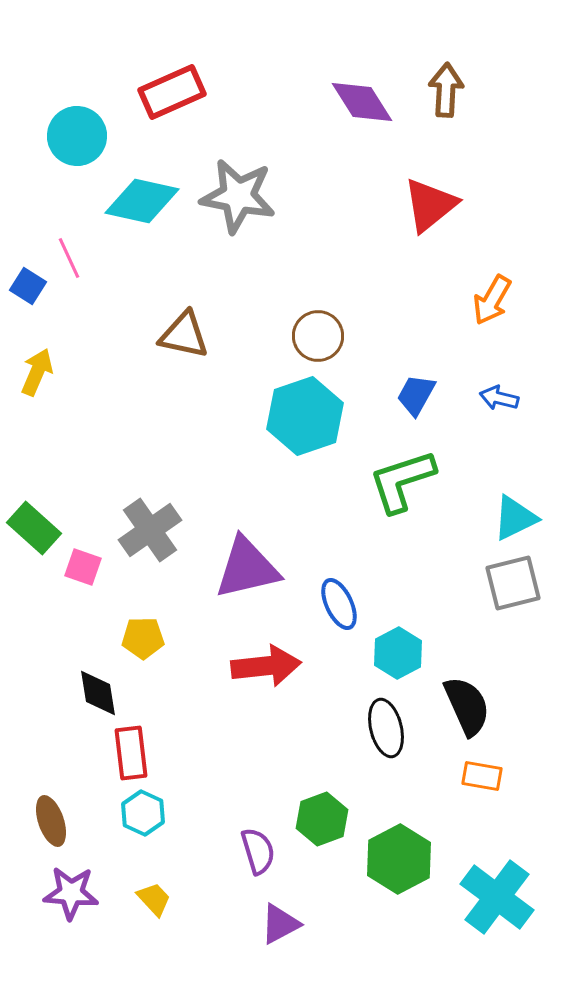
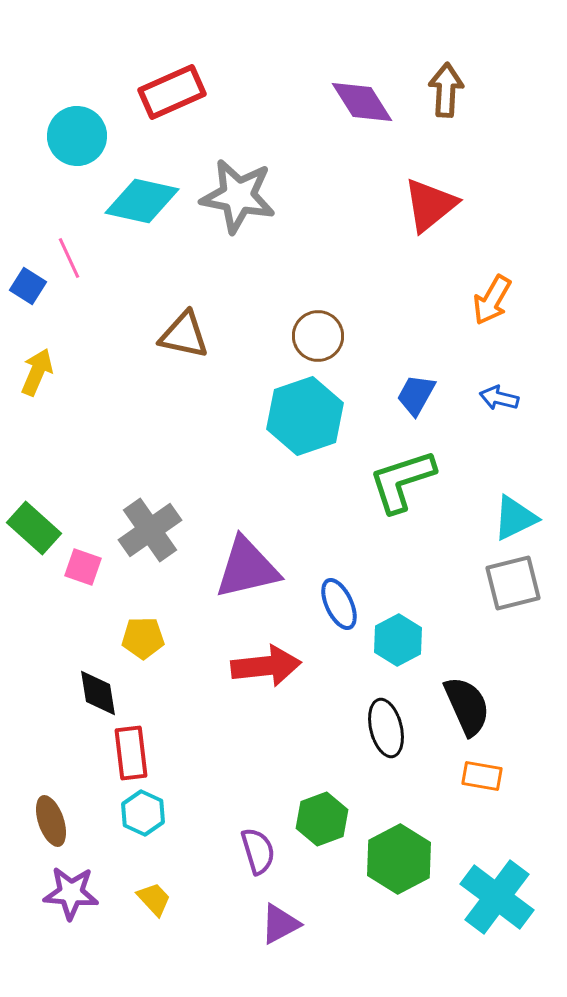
cyan hexagon at (398, 653): moved 13 px up
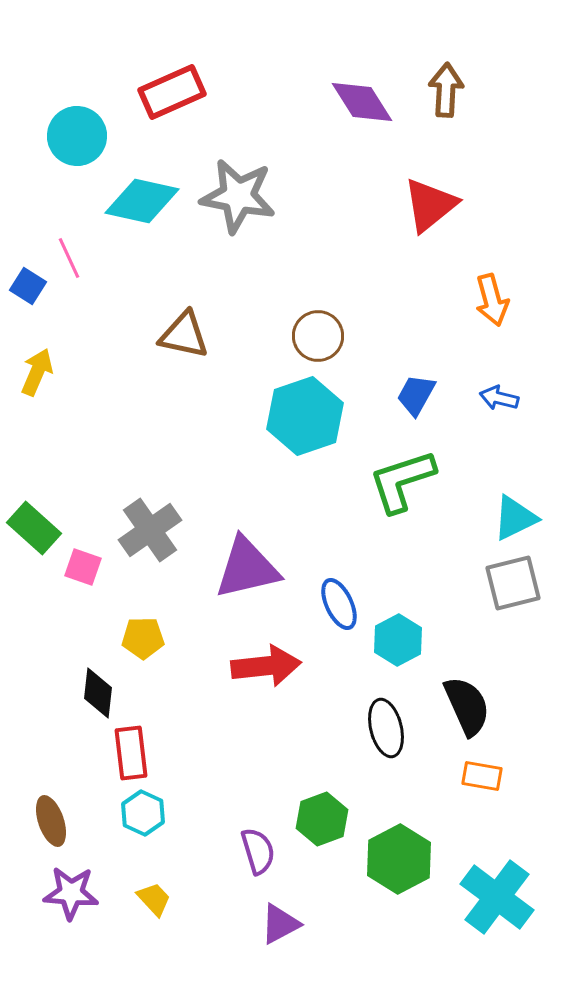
orange arrow at (492, 300): rotated 45 degrees counterclockwise
black diamond at (98, 693): rotated 15 degrees clockwise
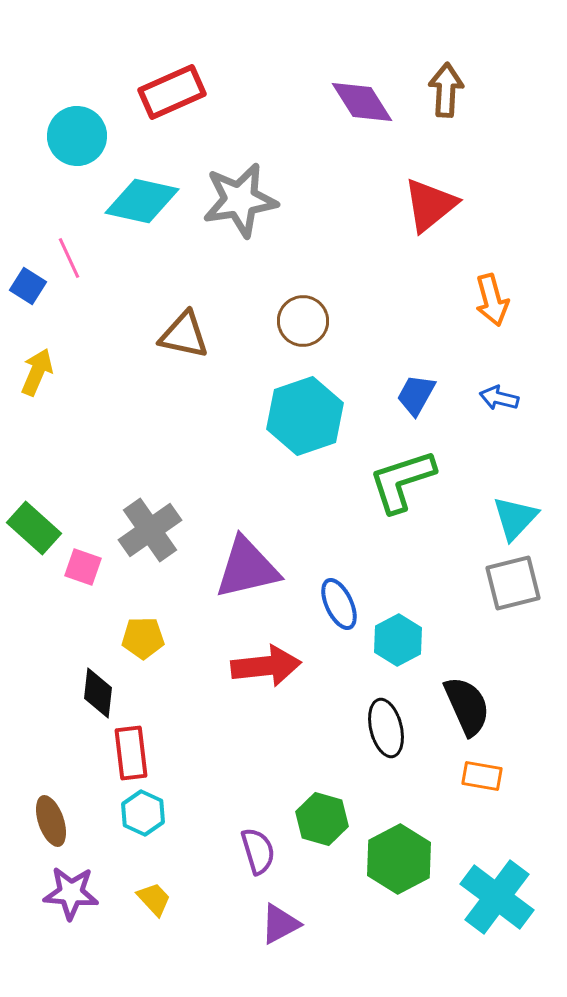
gray star at (238, 196): moved 2 px right, 4 px down; rotated 20 degrees counterclockwise
brown circle at (318, 336): moved 15 px left, 15 px up
cyan triangle at (515, 518): rotated 21 degrees counterclockwise
green hexagon at (322, 819): rotated 24 degrees counterclockwise
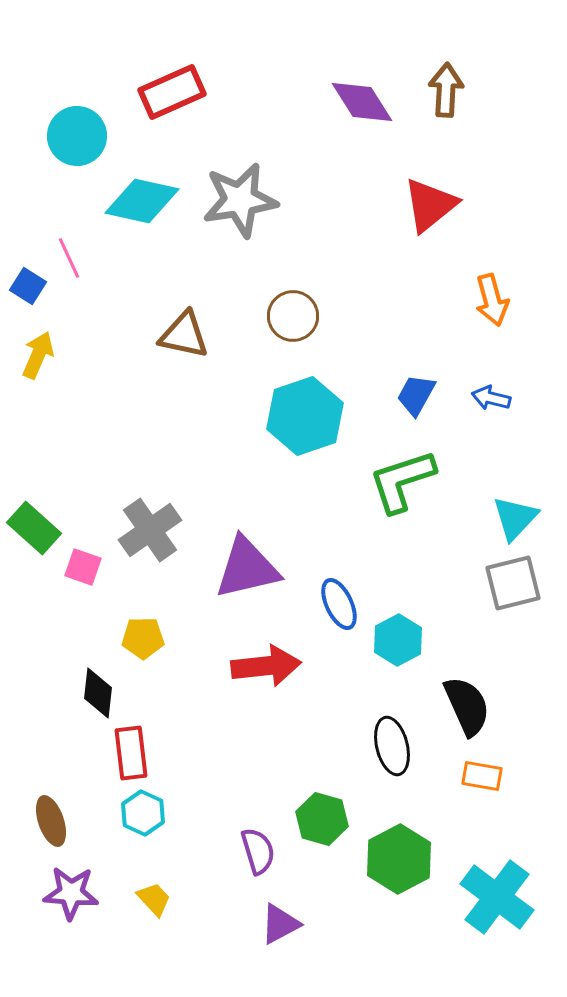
brown circle at (303, 321): moved 10 px left, 5 px up
yellow arrow at (37, 372): moved 1 px right, 17 px up
blue arrow at (499, 398): moved 8 px left
black ellipse at (386, 728): moved 6 px right, 18 px down
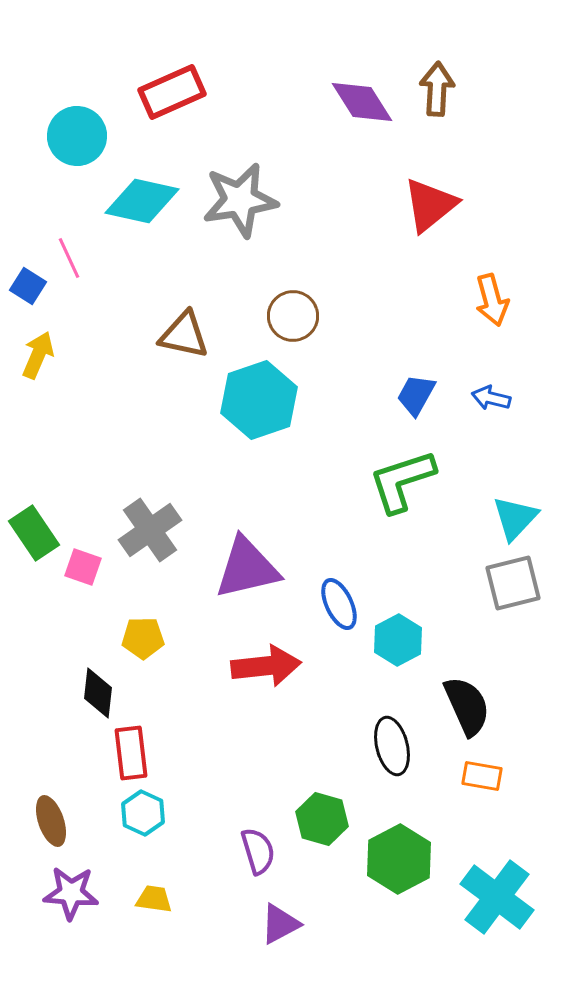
brown arrow at (446, 90): moved 9 px left, 1 px up
cyan hexagon at (305, 416): moved 46 px left, 16 px up
green rectangle at (34, 528): moved 5 px down; rotated 14 degrees clockwise
yellow trapezoid at (154, 899): rotated 39 degrees counterclockwise
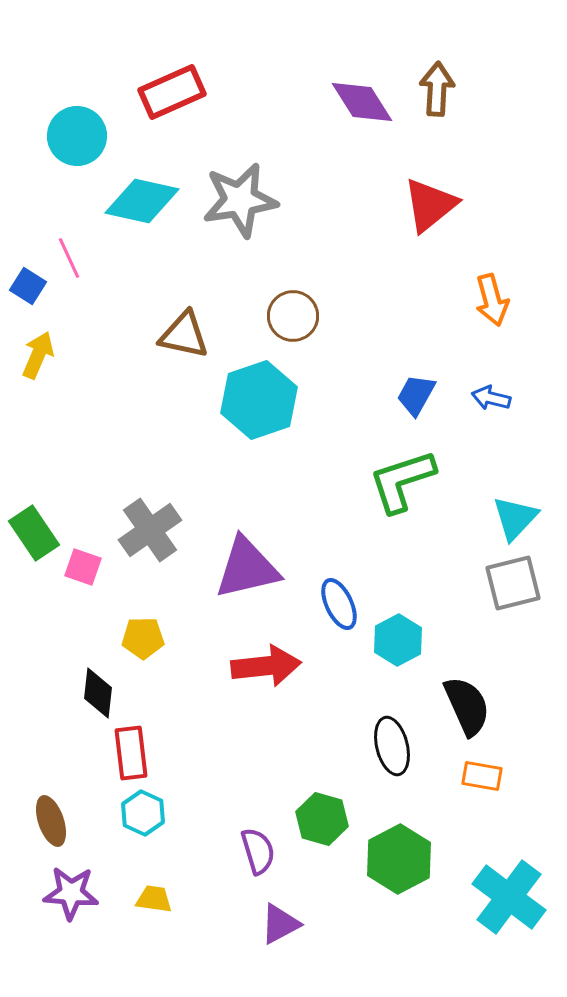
cyan cross at (497, 897): moved 12 px right
